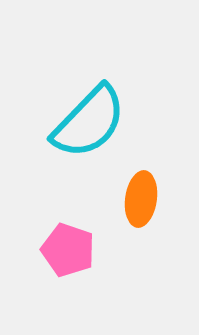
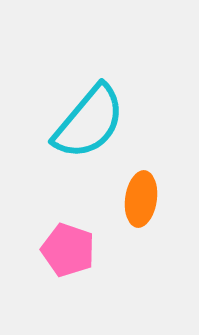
cyan semicircle: rotated 4 degrees counterclockwise
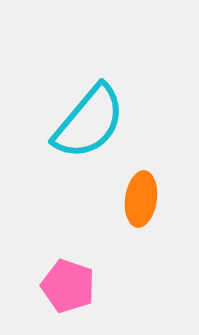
pink pentagon: moved 36 px down
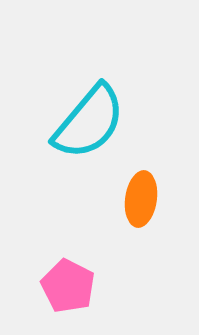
pink pentagon: rotated 8 degrees clockwise
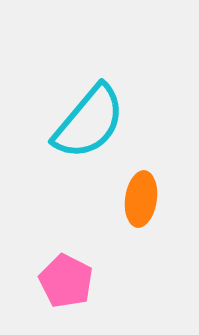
pink pentagon: moved 2 px left, 5 px up
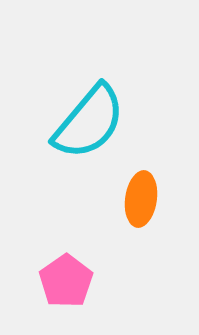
pink pentagon: rotated 10 degrees clockwise
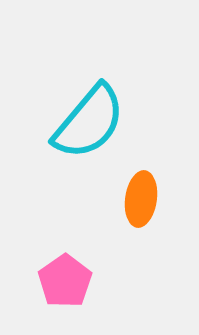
pink pentagon: moved 1 px left
